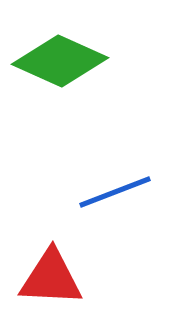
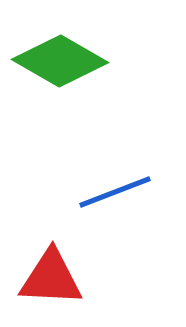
green diamond: rotated 6 degrees clockwise
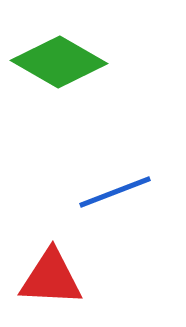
green diamond: moved 1 px left, 1 px down
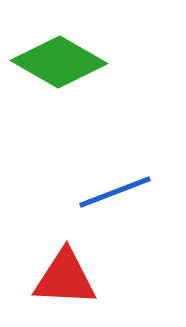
red triangle: moved 14 px right
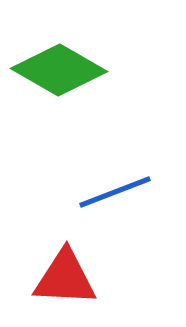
green diamond: moved 8 px down
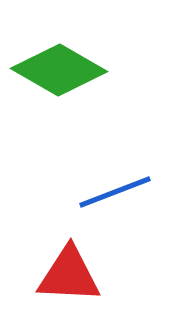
red triangle: moved 4 px right, 3 px up
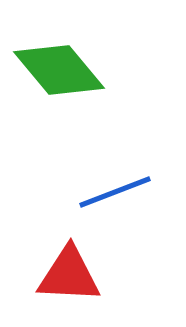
green diamond: rotated 20 degrees clockwise
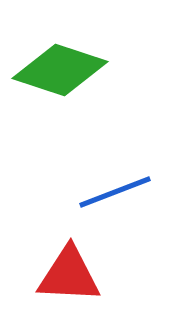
green diamond: moved 1 px right; rotated 32 degrees counterclockwise
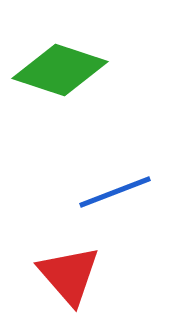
red triangle: rotated 46 degrees clockwise
